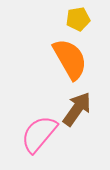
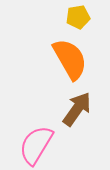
yellow pentagon: moved 2 px up
pink semicircle: moved 3 px left, 11 px down; rotated 9 degrees counterclockwise
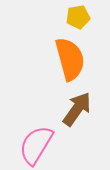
orange semicircle: rotated 15 degrees clockwise
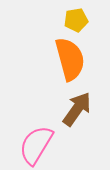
yellow pentagon: moved 2 px left, 3 px down
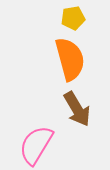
yellow pentagon: moved 3 px left, 2 px up
brown arrow: rotated 114 degrees clockwise
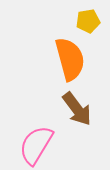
yellow pentagon: moved 15 px right, 3 px down
brown arrow: rotated 6 degrees counterclockwise
